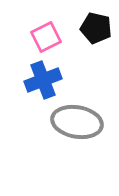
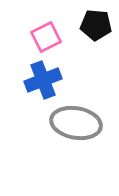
black pentagon: moved 3 px up; rotated 8 degrees counterclockwise
gray ellipse: moved 1 px left, 1 px down
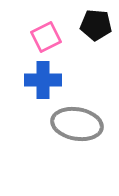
blue cross: rotated 21 degrees clockwise
gray ellipse: moved 1 px right, 1 px down
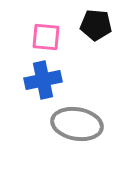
pink square: rotated 32 degrees clockwise
blue cross: rotated 12 degrees counterclockwise
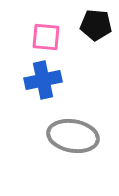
gray ellipse: moved 4 px left, 12 px down
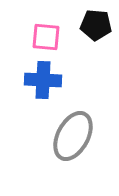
blue cross: rotated 15 degrees clockwise
gray ellipse: rotated 72 degrees counterclockwise
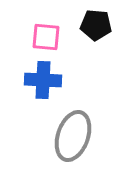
gray ellipse: rotated 9 degrees counterclockwise
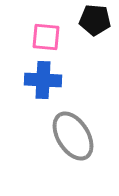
black pentagon: moved 1 px left, 5 px up
gray ellipse: rotated 51 degrees counterclockwise
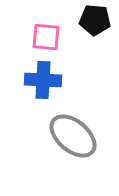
gray ellipse: rotated 18 degrees counterclockwise
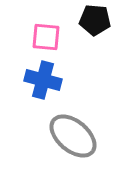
blue cross: rotated 12 degrees clockwise
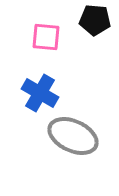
blue cross: moved 3 px left, 13 px down; rotated 15 degrees clockwise
gray ellipse: rotated 15 degrees counterclockwise
